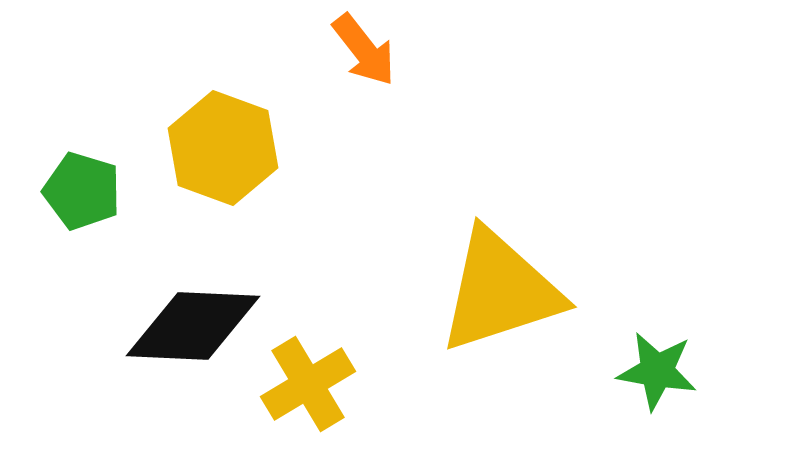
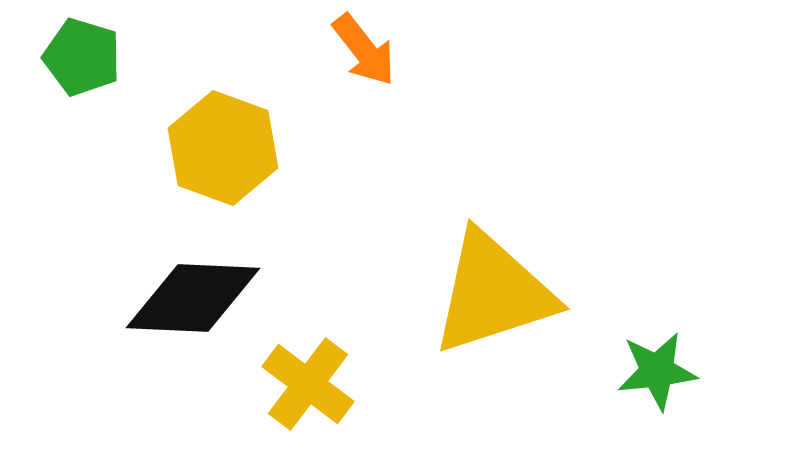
green pentagon: moved 134 px up
yellow triangle: moved 7 px left, 2 px down
black diamond: moved 28 px up
green star: rotated 16 degrees counterclockwise
yellow cross: rotated 22 degrees counterclockwise
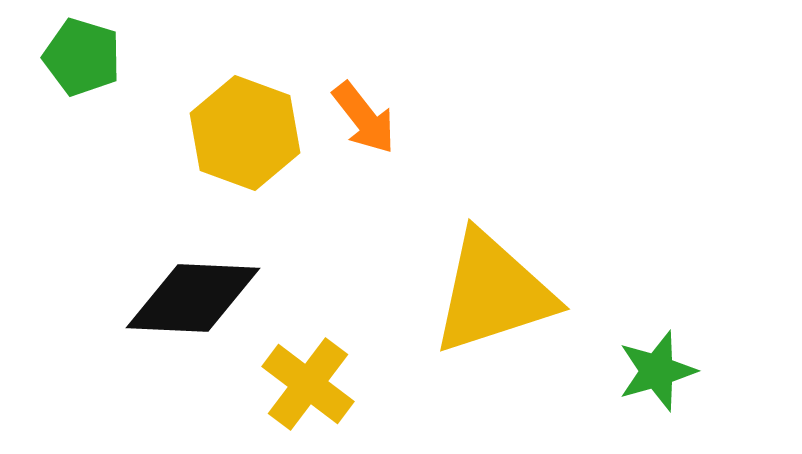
orange arrow: moved 68 px down
yellow hexagon: moved 22 px right, 15 px up
green star: rotated 10 degrees counterclockwise
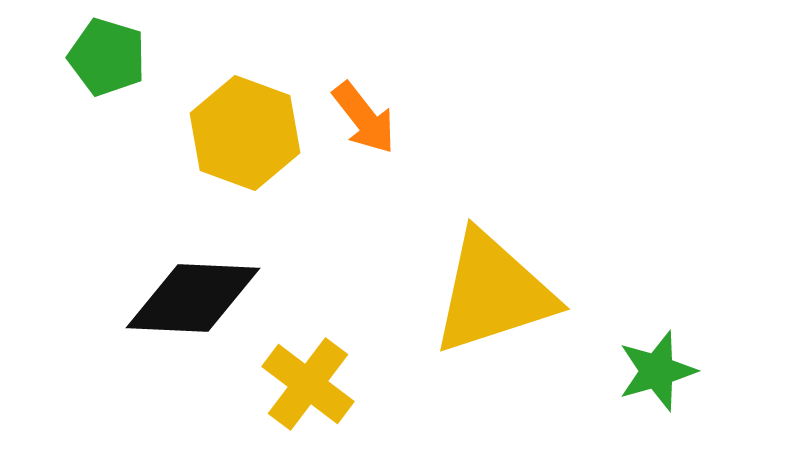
green pentagon: moved 25 px right
